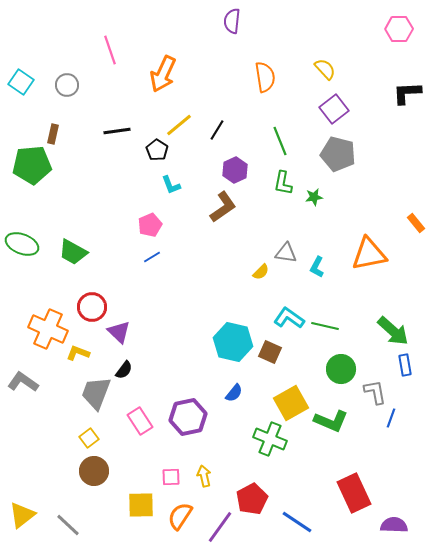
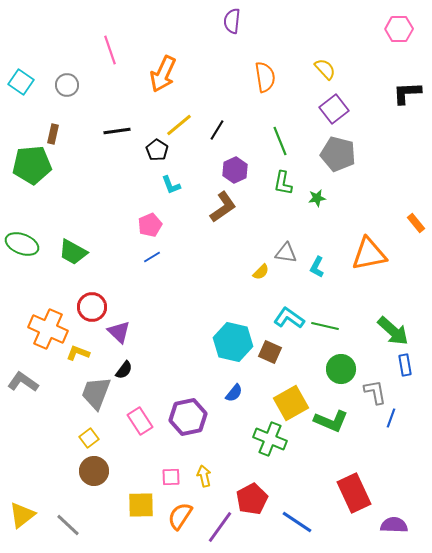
green star at (314, 197): moved 3 px right, 1 px down
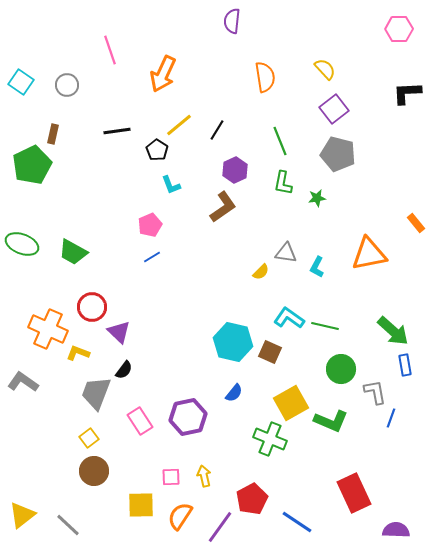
green pentagon at (32, 165): rotated 21 degrees counterclockwise
purple semicircle at (394, 525): moved 2 px right, 5 px down
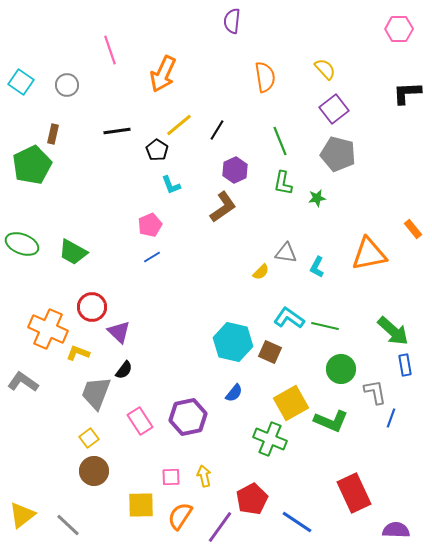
orange rectangle at (416, 223): moved 3 px left, 6 px down
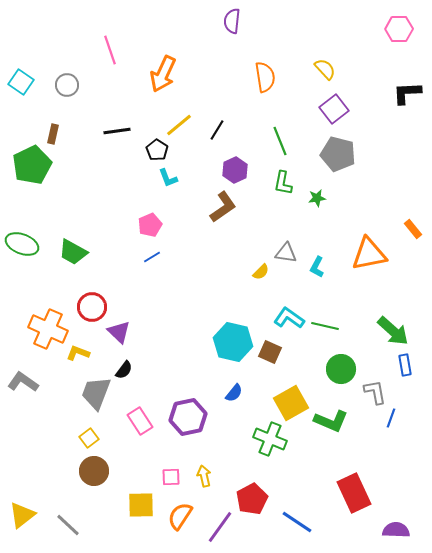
cyan L-shape at (171, 185): moved 3 px left, 7 px up
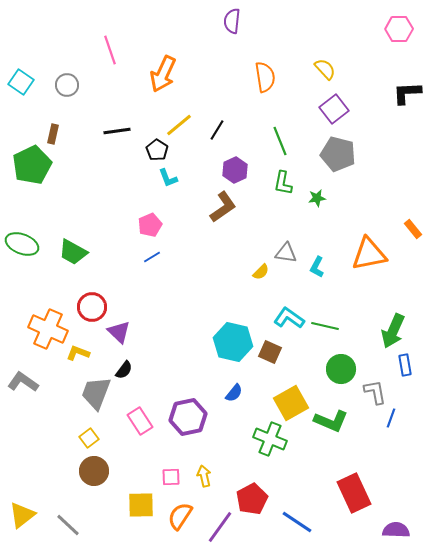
green arrow at (393, 331): rotated 72 degrees clockwise
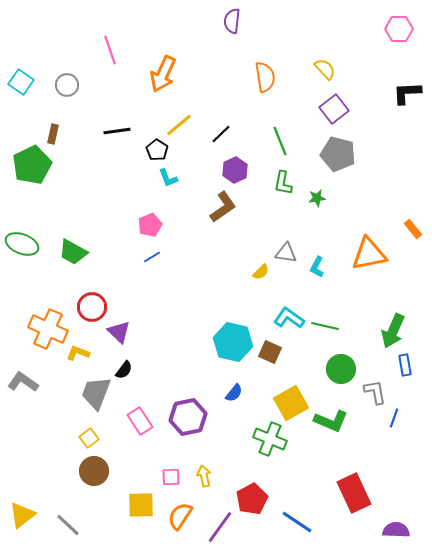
black line at (217, 130): moved 4 px right, 4 px down; rotated 15 degrees clockwise
blue line at (391, 418): moved 3 px right
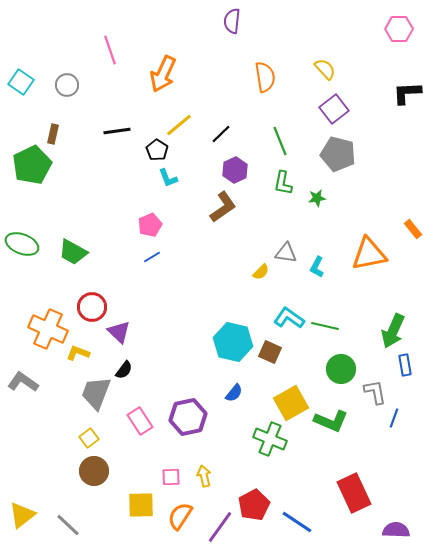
red pentagon at (252, 499): moved 2 px right, 6 px down
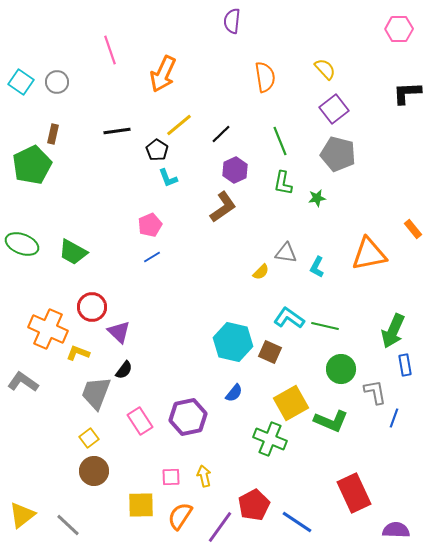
gray circle at (67, 85): moved 10 px left, 3 px up
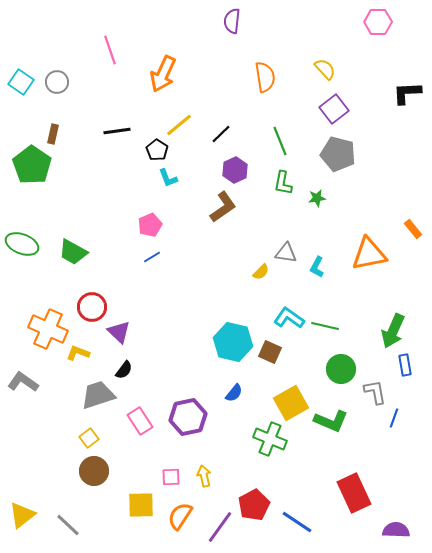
pink hexagon at (399, 29): moved 21 px left, 7 px up
green pentagon at (32, 165): rotated 12 degrees counterclockwise
gray trapezoid at (96, 393): moved 2 px right, 2 px down; rotated 51 degrees clockwise
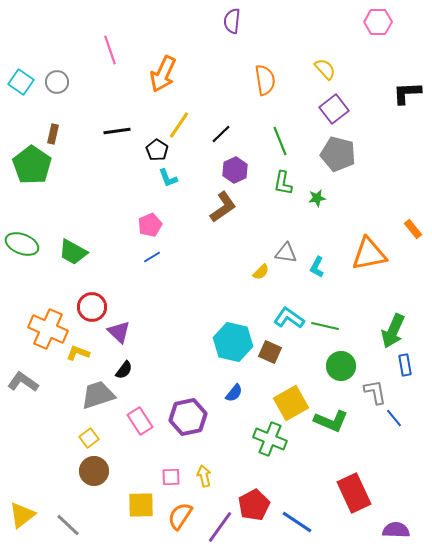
orange semicircle at (265, 77): moved 3 px down
yellow line at (179, 125): rotated 16 degrees counterclockwise
green circle at (341, 369): moved 3 px up
blue line at (394, 418): rotated 60 degrees counterclockwise
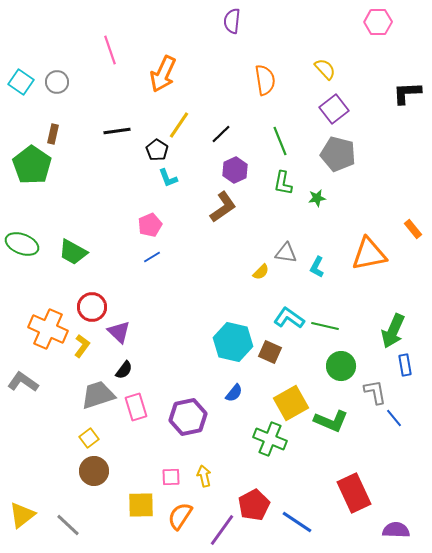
yellow L-shape at (78, 353): moved 4 px right, 7 px up; rotated 105 degrees clockwise
pink rectangle at (140, 421): moved 4 px left, 14 px up; rotated 16 degrees clockwise
purple line at (220, 527): moved 2 px right, 3 px down
